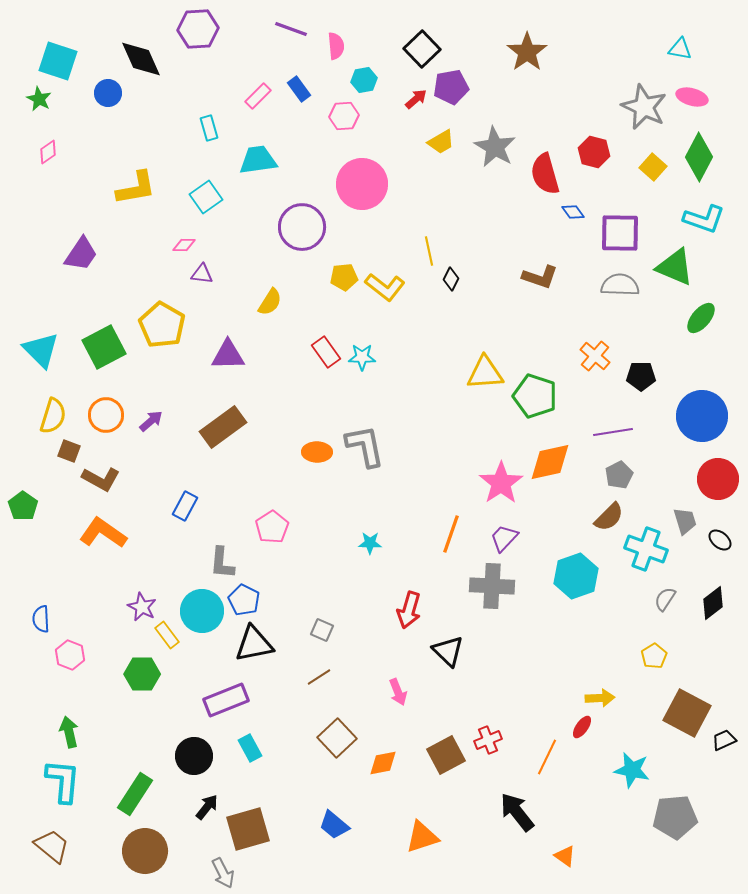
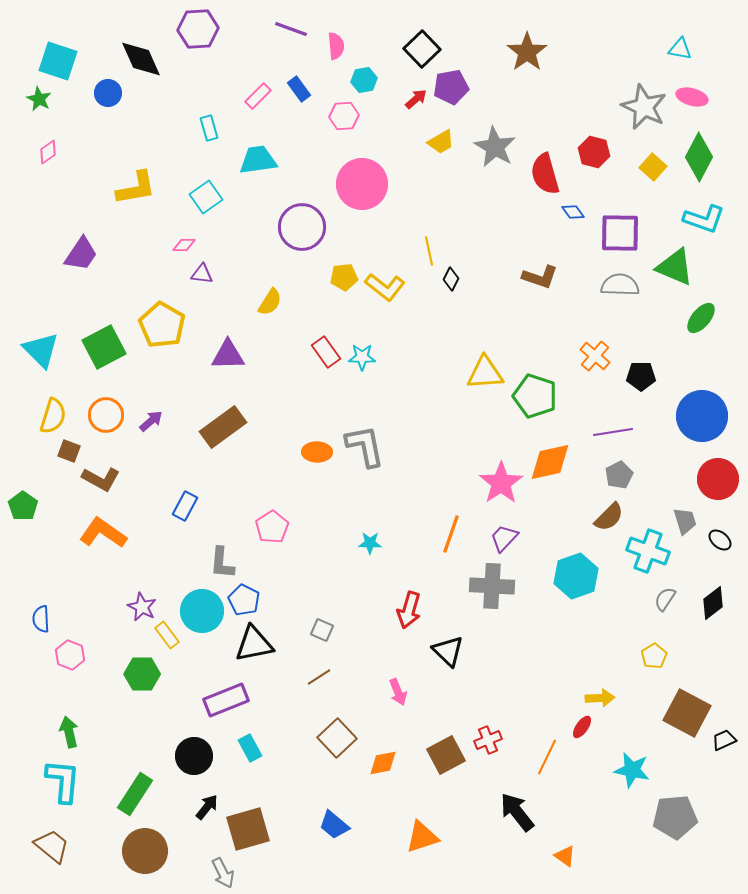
cyan cross at (646, 549): moved 2 px right, 2 px down
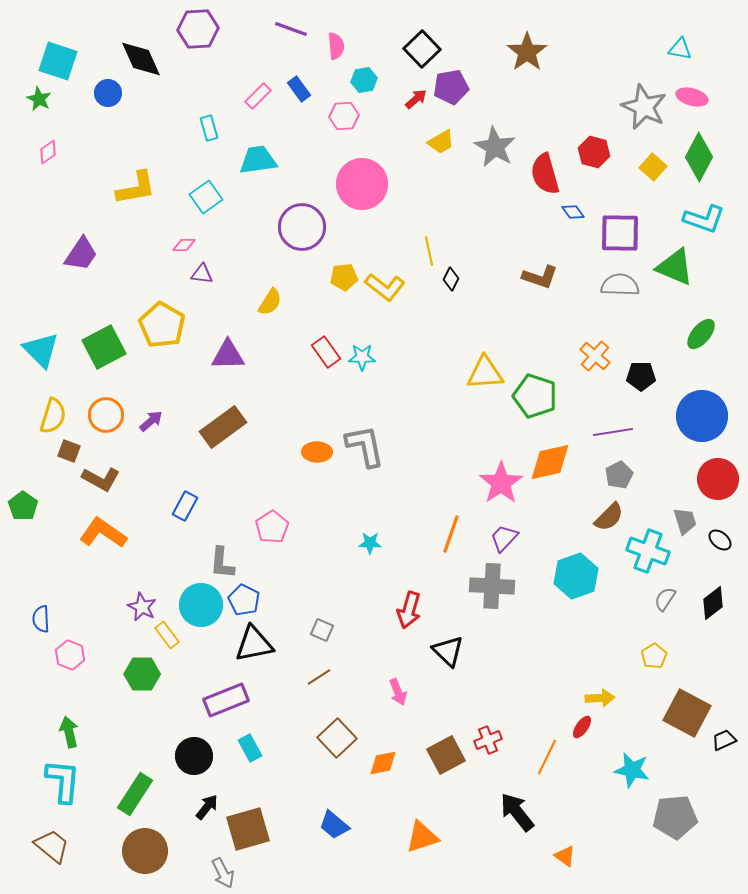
green ellipse at (701, 318): moved 16 px down
cyan circle at (202, 611): moved 1 px left, 6 px up
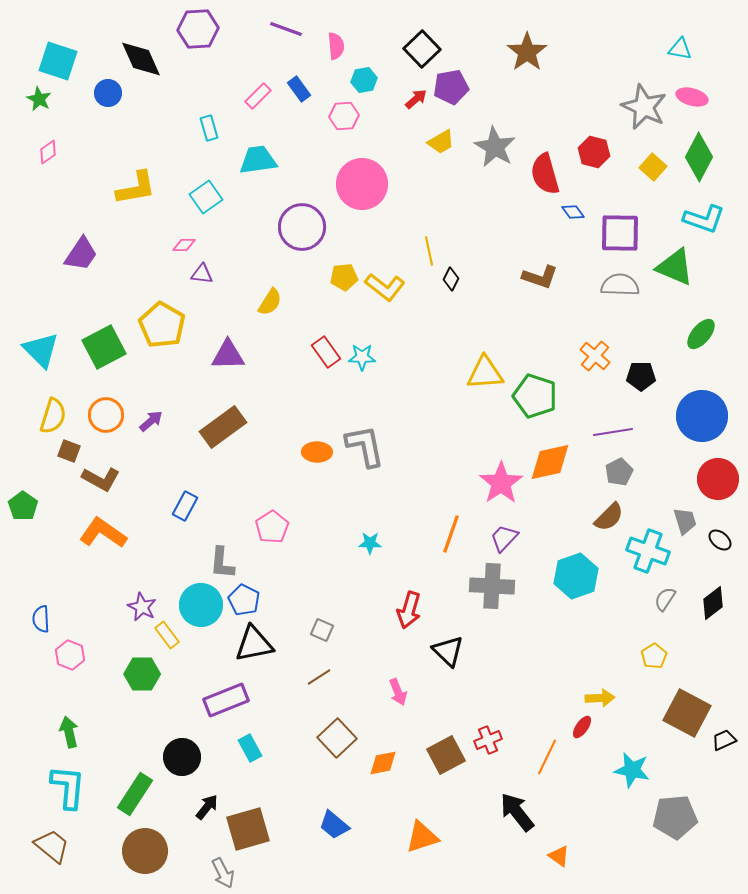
purple line at (291, 29): moved 5 px left
gray pentagon at (619, 475): moved 3 px up
black circle at (194, 756): moved 12 px left, 1 px down
cyan L-shape at (63, 781): moved 5 px right, 6 px down
orange triangle at (565, 856): moved 6 px left
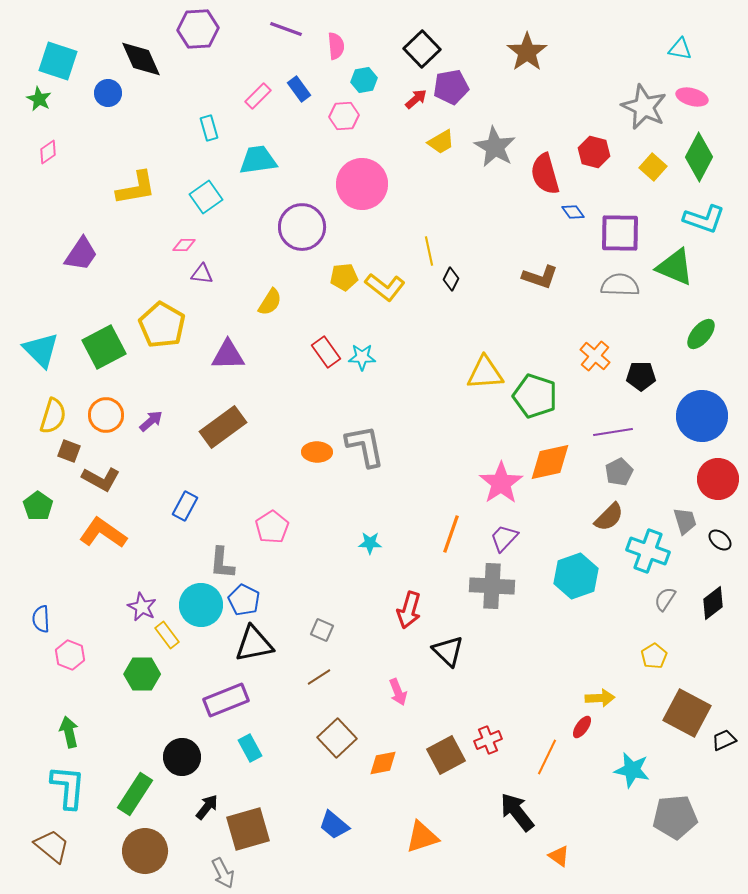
green pentagon at (23, 506): moved 15 px right
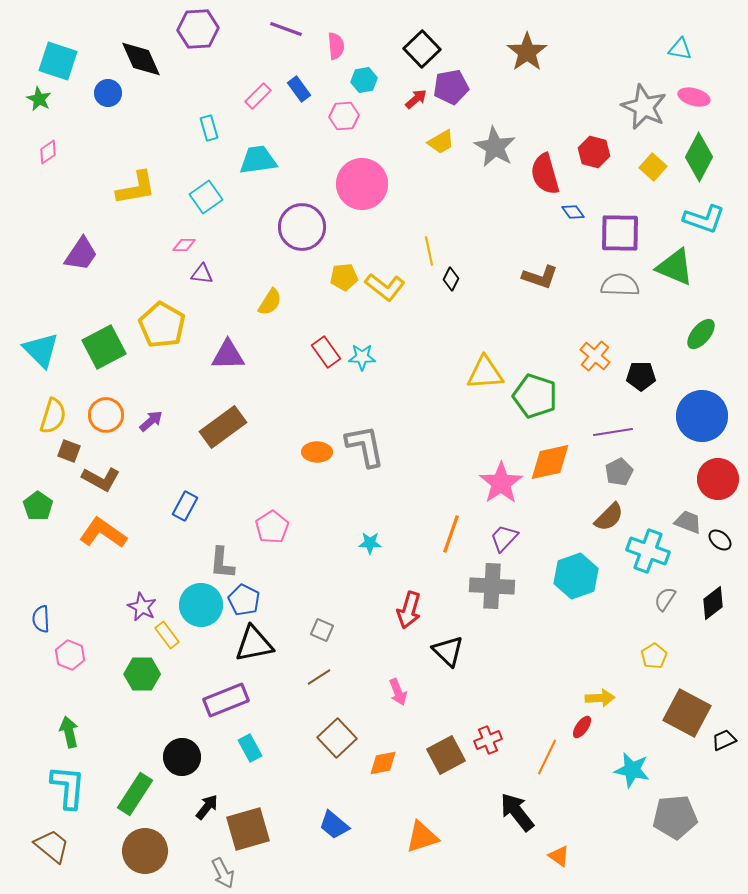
pink ellipse at (692, 97): moved 2 px right
gray trapezoid at (685, 521): moved 3 px right, 1 px down; rotated 52 degrees counterclockwise
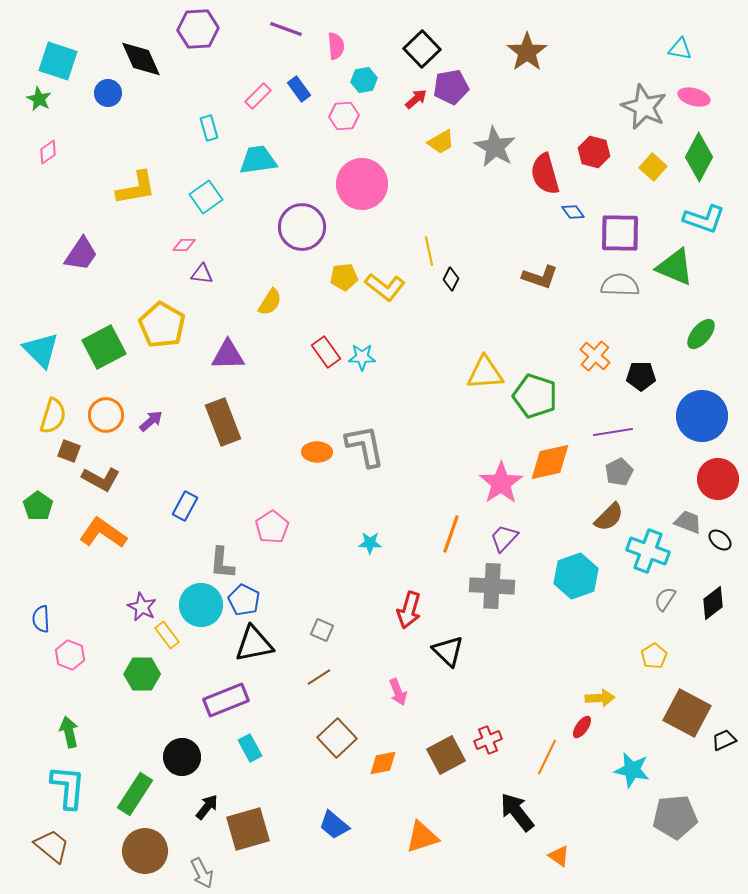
brown rectangle at (223, 427): moved 5 px up; rotated 75 degrees counterclockwise
gray arrow at (223, 873): moved 21 px left
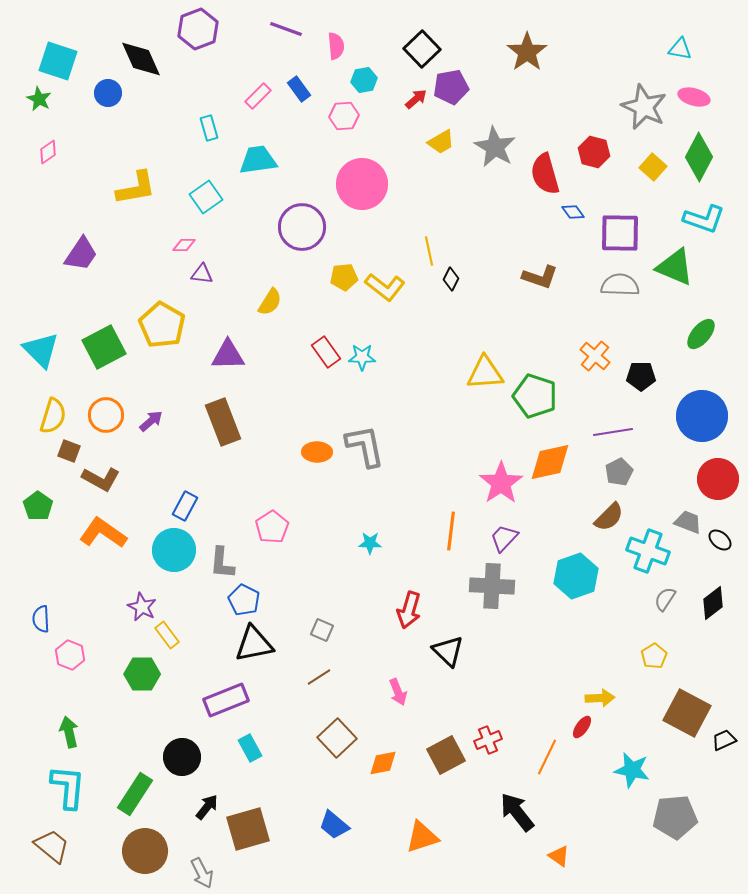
purple hexagon at (198, 29): rotated 18 degrees counterclockwise
orange line at (451, 534): moved 3 px up; rotated 12 degrees counterclockwise
cyan circle at (201, 605): moved 27 px left, 55 px up
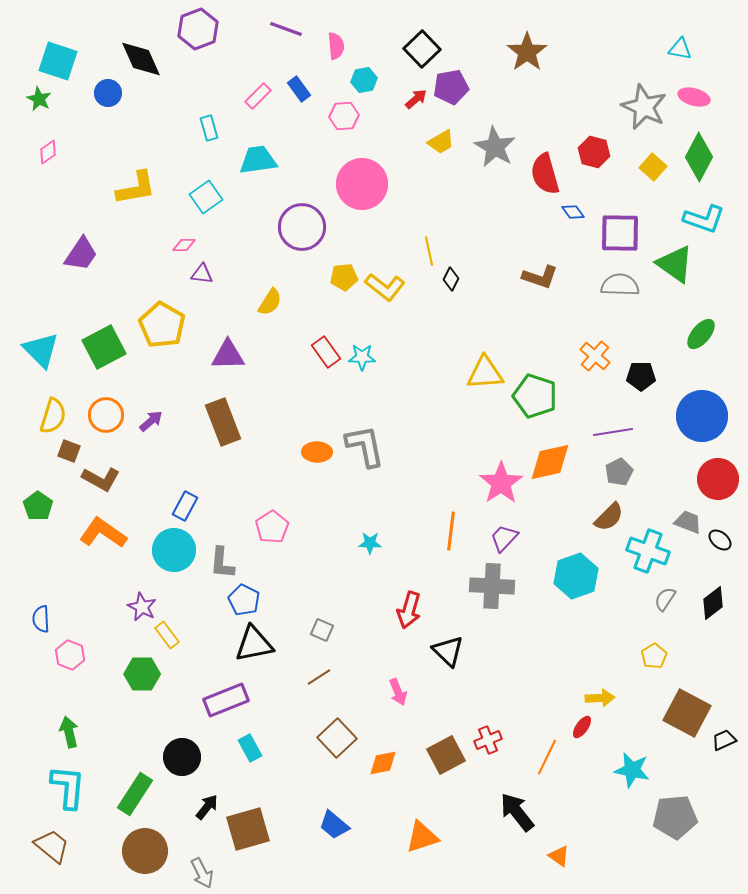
green triangle at (675, 267): moved 3 px up; rotated 12 degrees clockwise
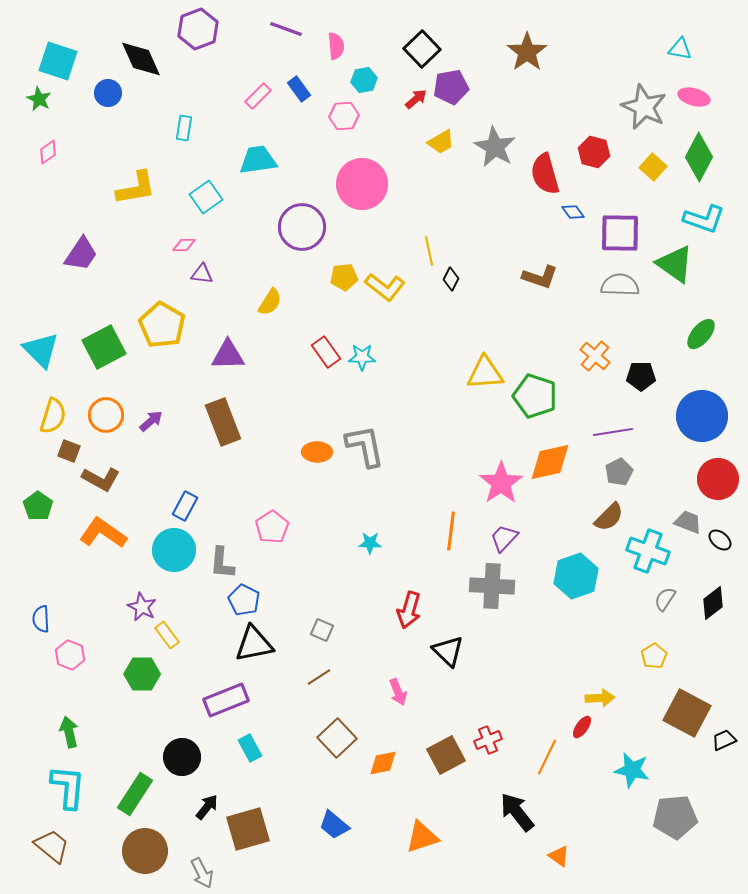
cyan rectangle at (209, 128): moved 25 px left; rotated 25 degrees clockwise
